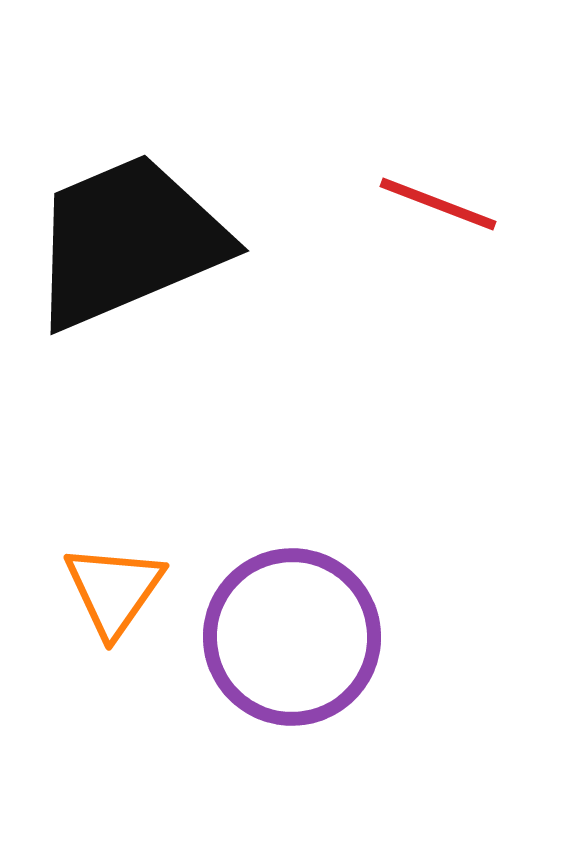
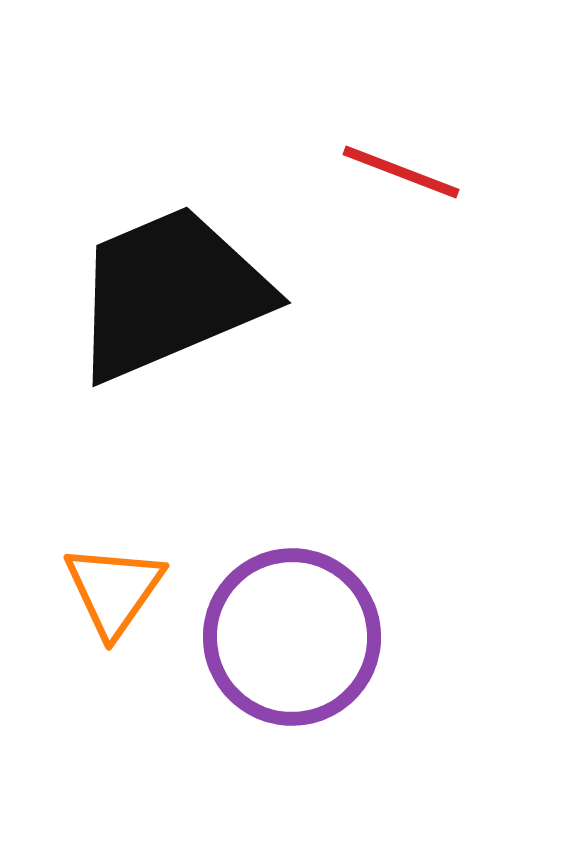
red line: moved 37 px left, 32 px up
black trapezoid: moved 42 px right, 52 px down
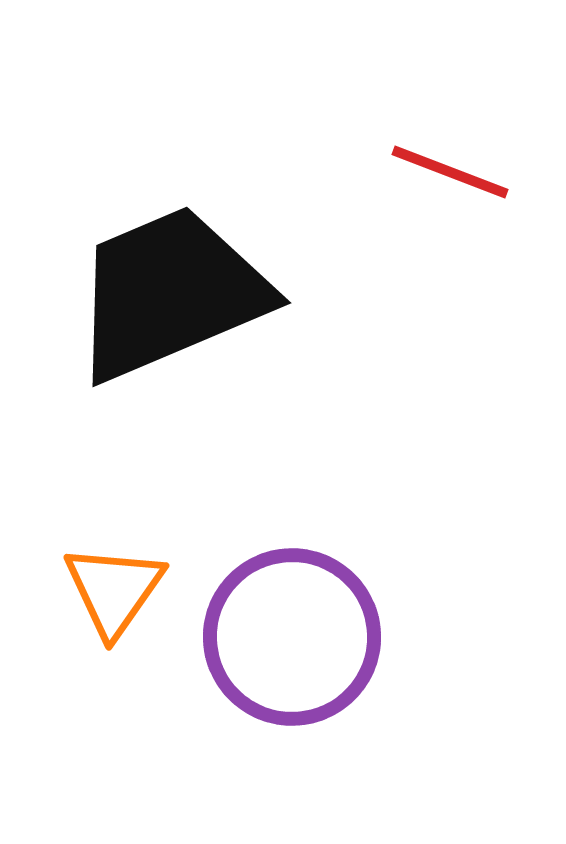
red line: moved 49 px right
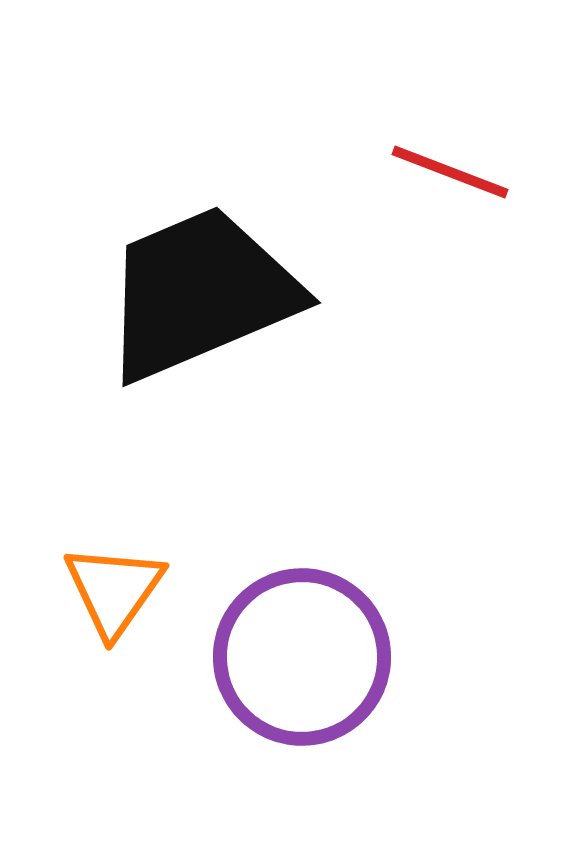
black trapezoid: moved 30 px right
purple circle: moved 10 px right, 20 px down
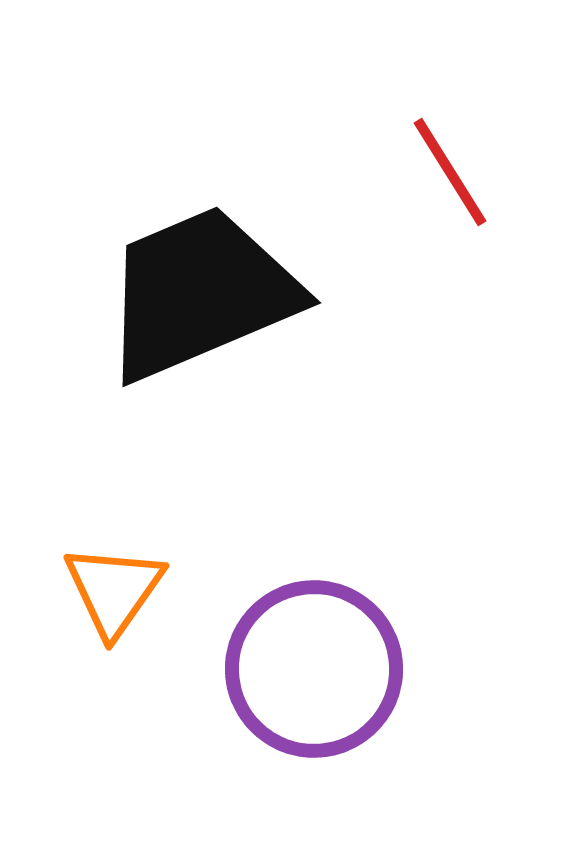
red line: rotated 37 degrees clockwise
purple circle: moved 12 px right, 12 px down
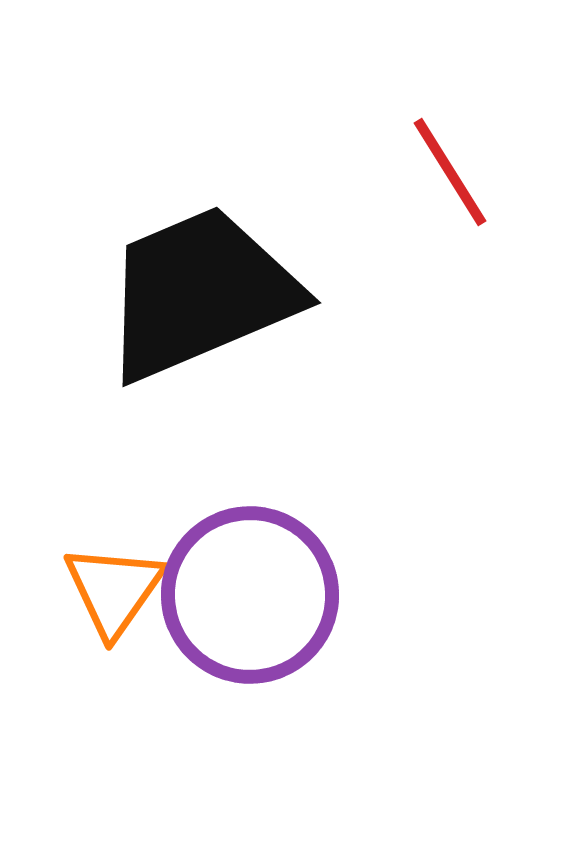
purple circle: moved 64 px left, 74 px up
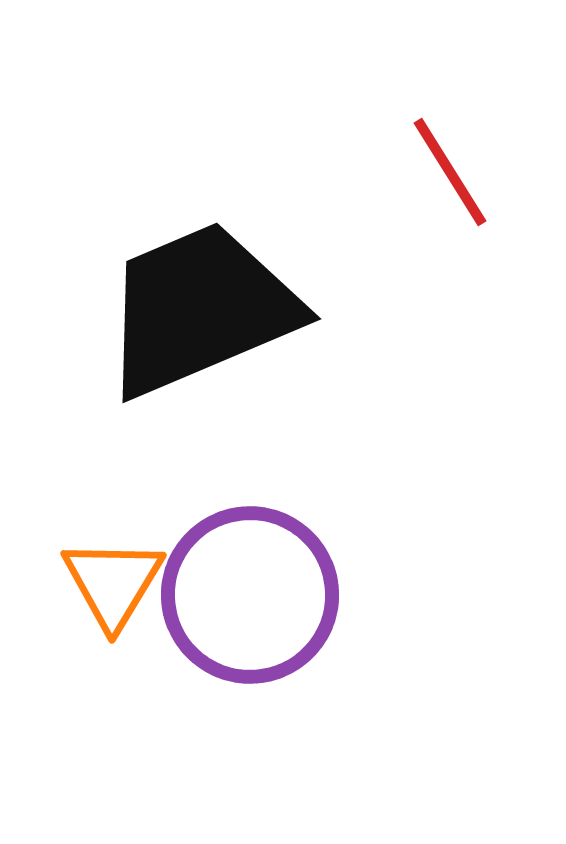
black trapezoid: moved 16 px down
orange triangle: moved 1 px left, 7 px up; rotated 4 degrees counterclockwise
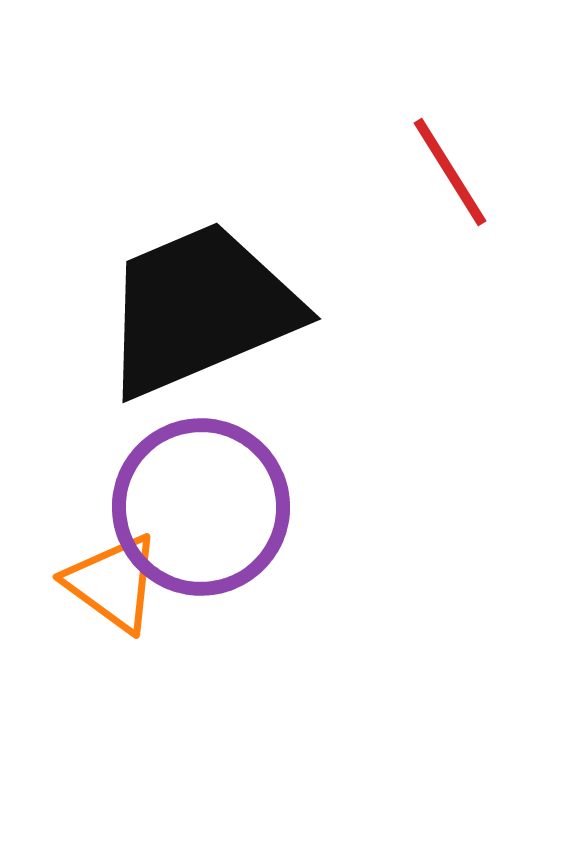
orange triangle: rotated 25 degrees counterclockwise
purple circle: moved 49 px left, 88 px up
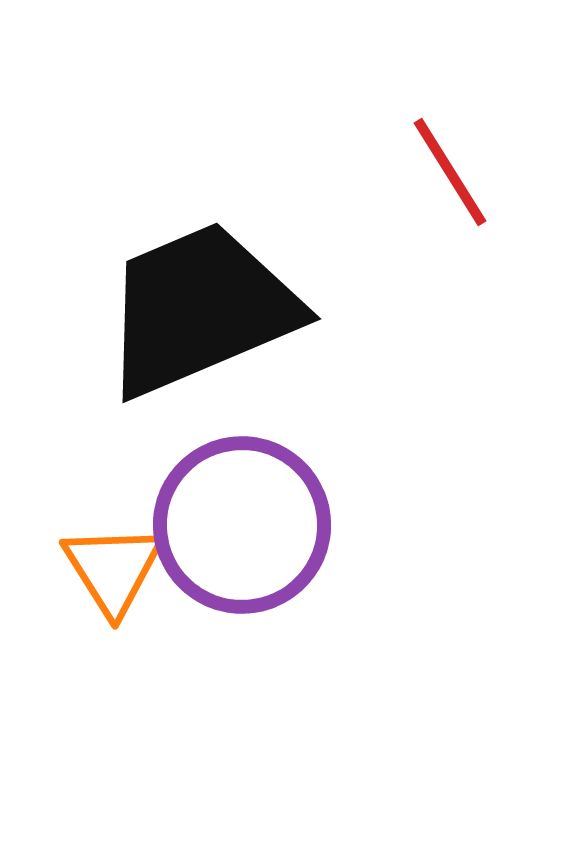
purple circle: moved 41 px right, 18 px down
orange triangle: moved 14 px up; rotated 22 degrees clockwise
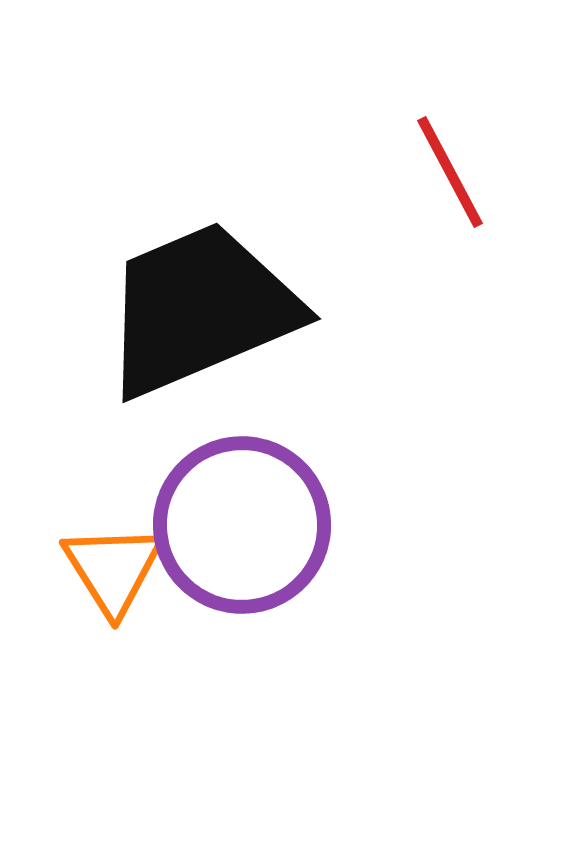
red line: rotated 4 degrees clockwise
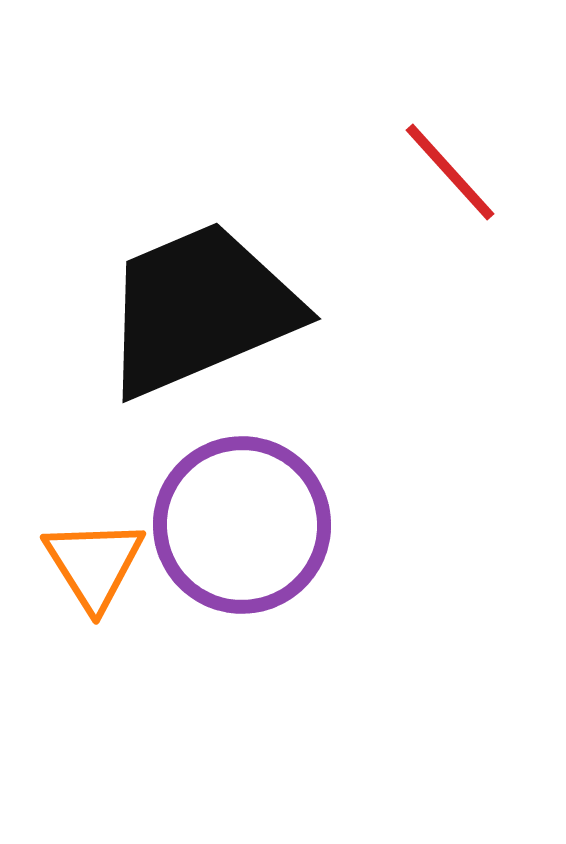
red line: rotated 14 degrees counterclockwise
orange triangle: moved 19 px left, 5 px up
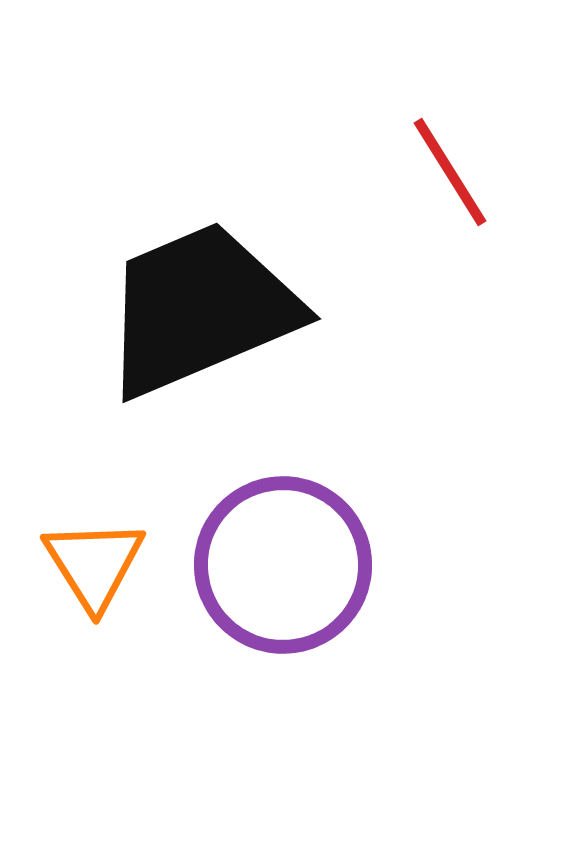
red line: rotated 10 degrees clockwise
purple circle: moved 41 px right, 40 px down
